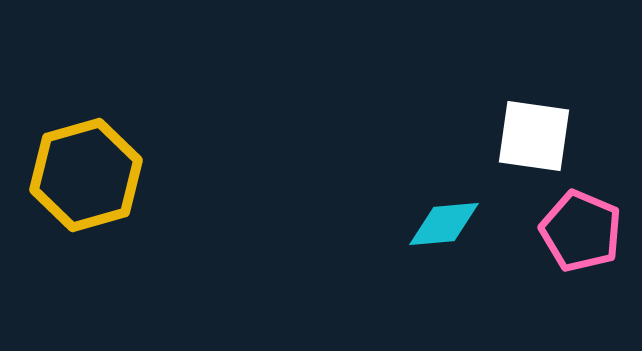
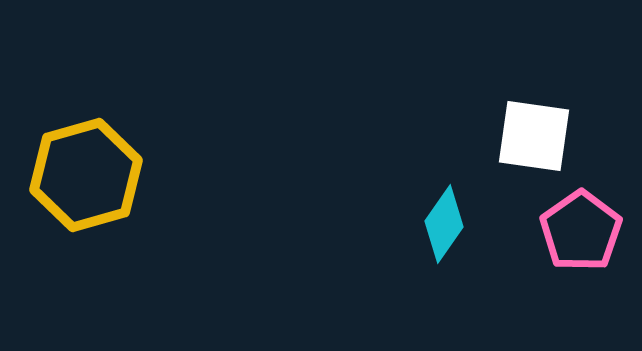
cyan diamond: rotated 50 degrees counterclockwise
pink pentagon: rotated 14 degrees clockwise
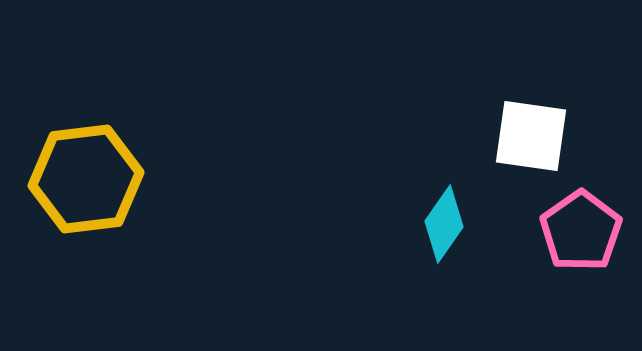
white square: moved 3 px left
yellow hexagon: moved 4 px down; rotated 9 degrees clockwise
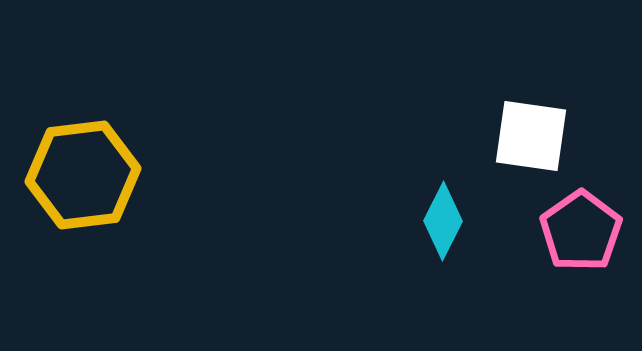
yellow hexagon: moved 3 px left, 4 px up
cyan diamond: moved 1 px left, 3 px up; rotated 8 degrees counterclockwise
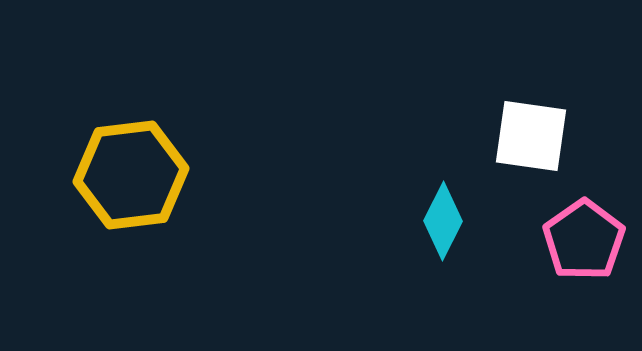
yellow hexagon: moved 48 px right
pink pentagon: moved 3 px right, 9 px down
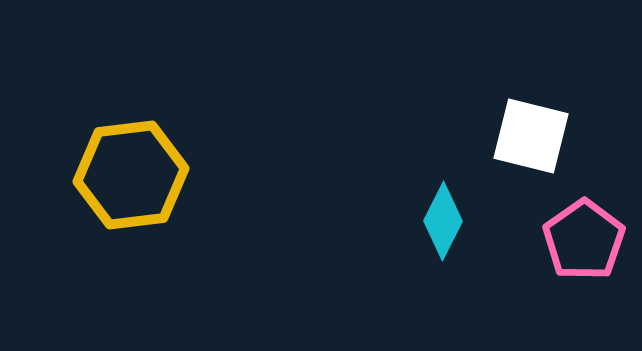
white square: rotated 6 degrees clockwise
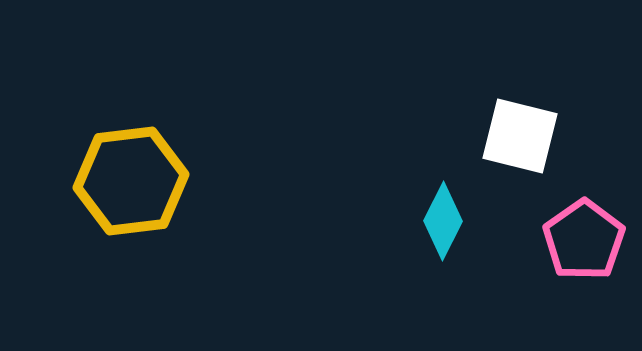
white square: moved 11 px left
yellow hexagon: moved 6 px down
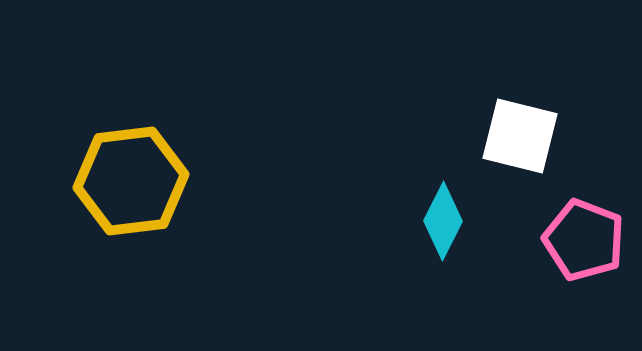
pink pentagon: rotated 16 degrees counterclockwise
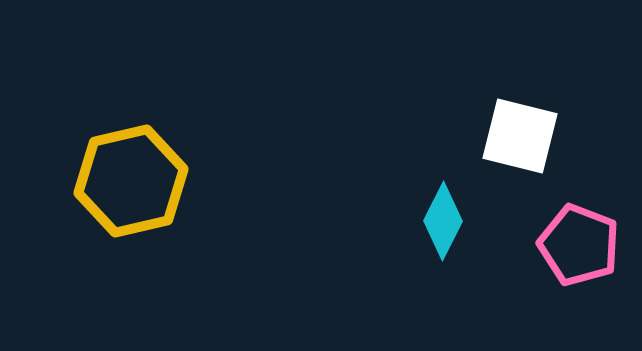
yellow hexagon: rotated 6 degrees counterclockwise
pink pentagon: moved 5 px left, 5 px down
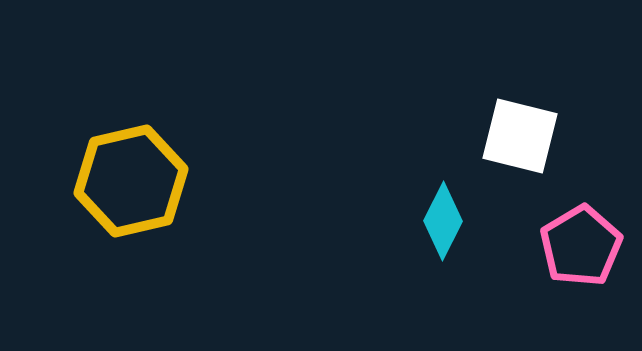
pink pentagon: moved 2 px right, 1 px down; rotated 20 degrees clockwise
